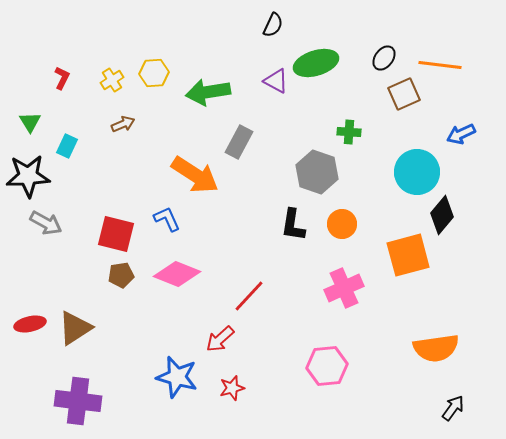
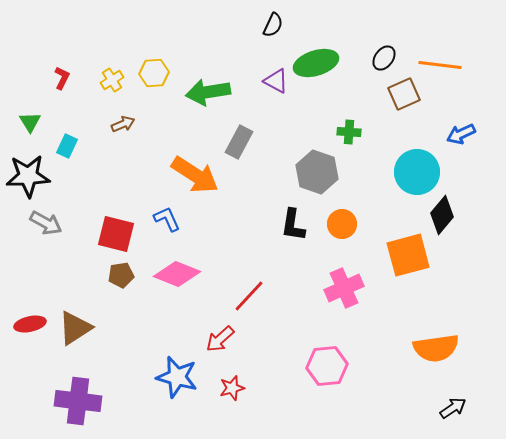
black arrow: rotated 20 degrees clockwise
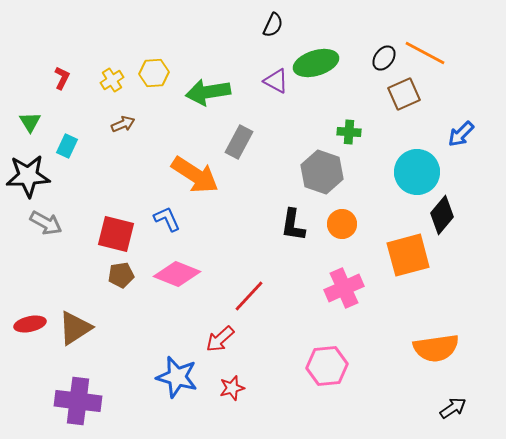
orange line: moved 15 px left, 12 px up; rotated 21 degrees clockwise
blue arrow: rotated 20 degrees counterclockwise
gray hexagon: moved 5 px right
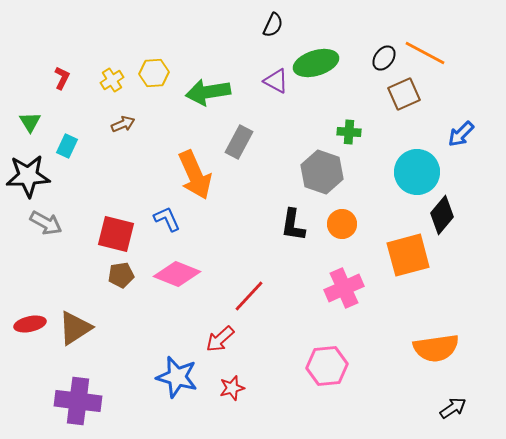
orange arrow: rotated 33 degrees clockwise
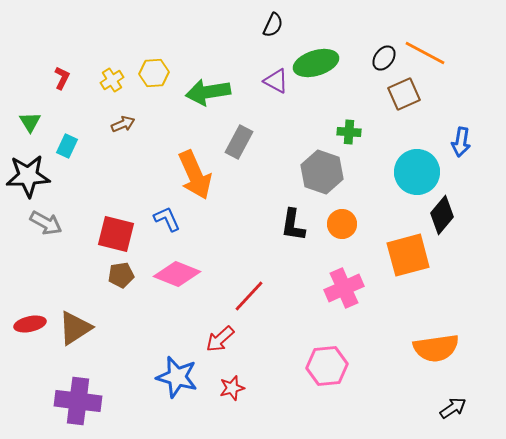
blue arrow: moved 8 px down; rotated 36 degrees counterclockwise
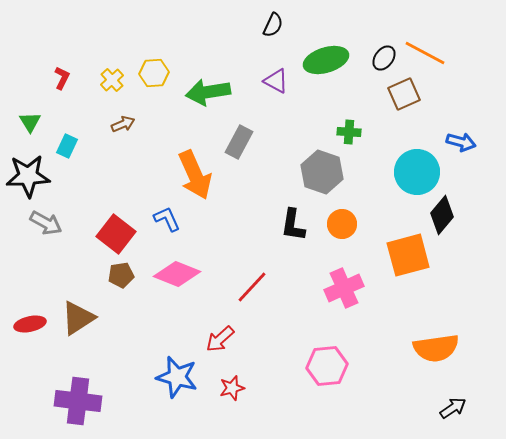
green ellipse: moved 10 px right, 3 px up
yellow cross: rotated 10 degrees counterclockwise
blue arrow: rotated 84 degrees counterclockwise
red square: rotated 24 degrees clockwise
red line: moved 3 px right, 9 px up
brown triangle: moved 3 px right, 10 px up
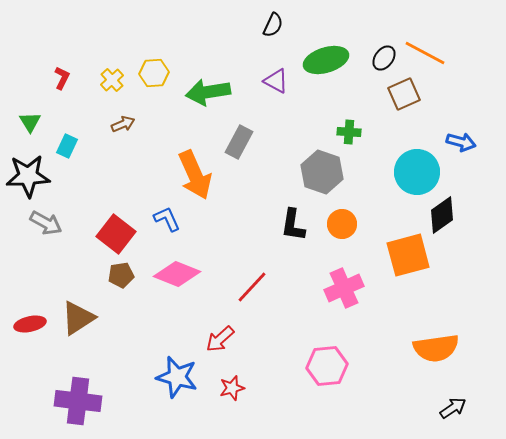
black diamond: rotated 15 degrees clockwise
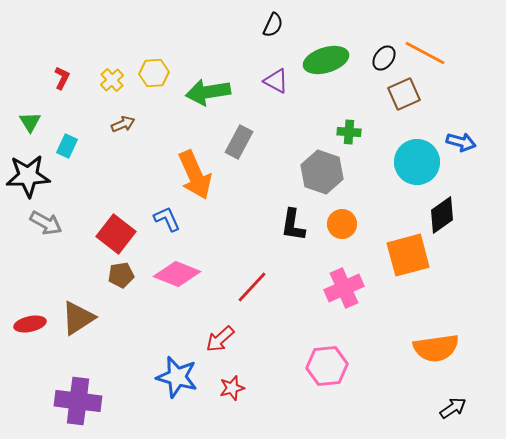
cyan circle: moved 10 px up
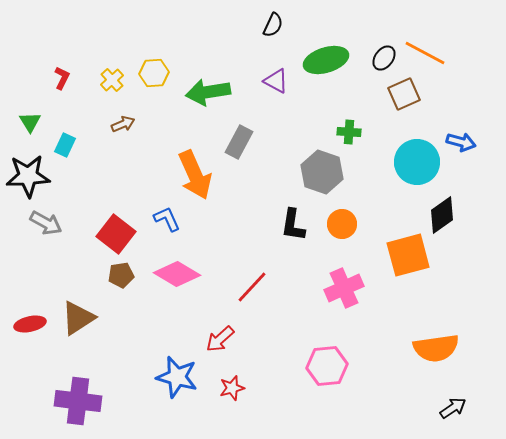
cyan rectangle: moved 2 px left, 1 px up
pink diamond: rotated 9 degrees clockwise
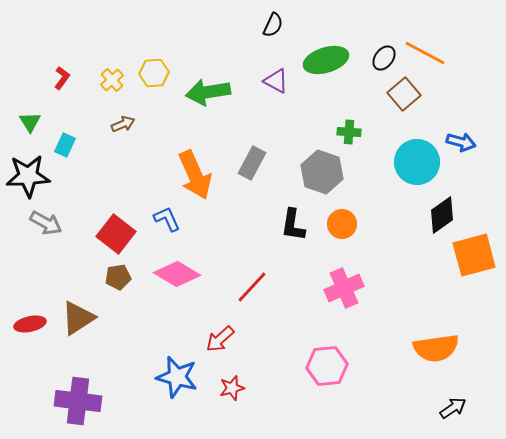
red L-shape: rotated 10 degrees clockwise
brown square: rotated 16 degrees counterclockwise
gray rectangle: moved 13 px right, 21 px down
orange square: moved 66 px right
brown pentagon: moved 3 px left, 2 px down
